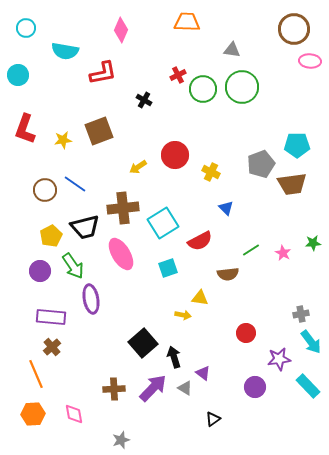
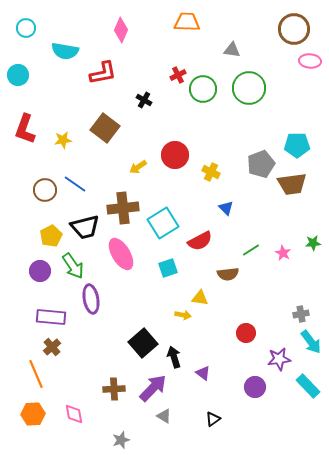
green circle at (242, 87): moved 7 px right, 1 px down
brown square at (99, 131): moved 6 px right, 3 px up; rotated 32 degrees counterclockwise
gray triangle at (185, 388): moved 21 px left, 28 px down
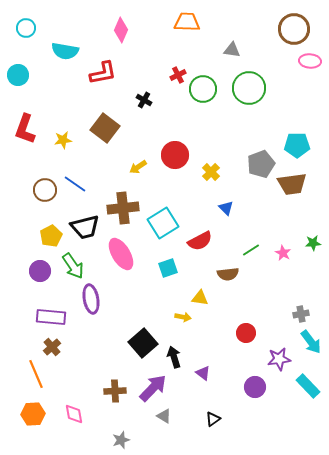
yellow cross at (211, 172): rotated 18 degrees clockwise
yellow arrow at (183, 315): moved 2 px down
brown cross at (114, 389): moved 1 px right, 2 px down
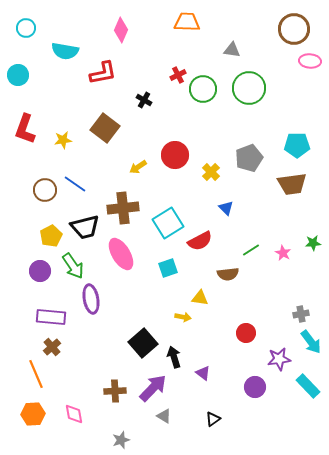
gray pentagon at (261, 164): moved 12 px left, 6 px up
cyan square at (163, 223): moved 5 px right
